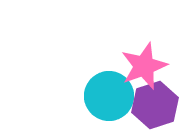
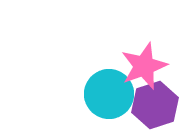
cyan circle: moved 2 px up
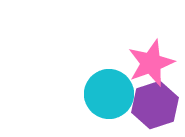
pink star: moved 7 px right, 3 px up
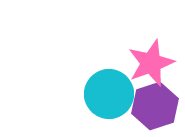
purple hexagon: moved 1 px down
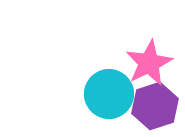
pink star: moved 2 px left; rotated 6 degrees counterclockwise
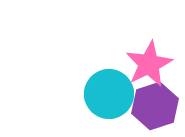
pink star: moved 1 px down
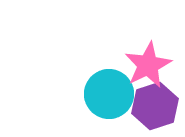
pink star: moved 1 px left, 1 px down
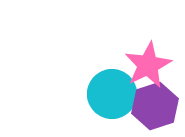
cyan circle: moved 3 px right
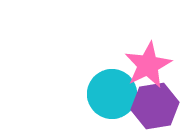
purple hexagon: rotated 9 degrees clockwise
